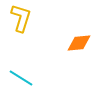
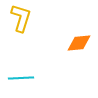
cyan line: rotated 35 degrees counterclockwise
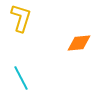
cyan line: rotated 65 degrees clockwise
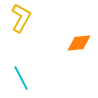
yellow L-shape: rotated 12 degrees clockwise
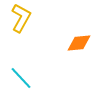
cyan line: rotated 15 degrees counterclockwise
